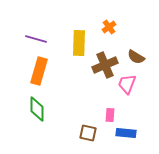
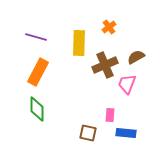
purple line: moved 2 px up
brown semicircle: rotated 120 degrees clockwise
orange rectangle: moved 1 px left, 1 px down; rotated 12 degrees clockwise
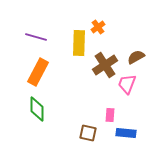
orange cross: moved 11 px left
brown cross: rotated 10 degrees counterclockwise
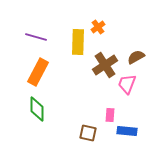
yellow rectangle: moved 1 px left, 1 px up
blue rectangle: moved 1 px right, 2 px up
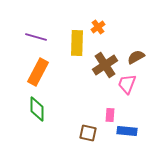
yellow rectangle: moved 1 px left, 1 px down
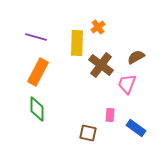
brown cross: moved 4 px left; rotated 20 degrees counterclockwise
blue rectangle: moved 9 px right, 3 px up; rotated 30 degrees clockwise
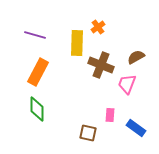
purple line: moved 1 px left, 2 px up
brown cross: rotated 15 degrees counterclockwise
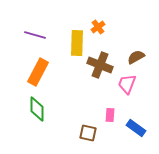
brown cross: moved 1 px left
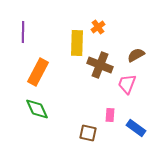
purple line: moved 12 px left, 3 px up; rotated 75 degrees clockwise
brown semicircle: moved 2 px up
green diamond: rotated 25 degrees counterclockwise
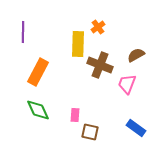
yellow rectangle: moved 1 px right, 1 px down
green diamond: moved 1 px right, 1 px down
pink rectangle: moved 35 px left
brown square: moved 2 px right, 1 px up
